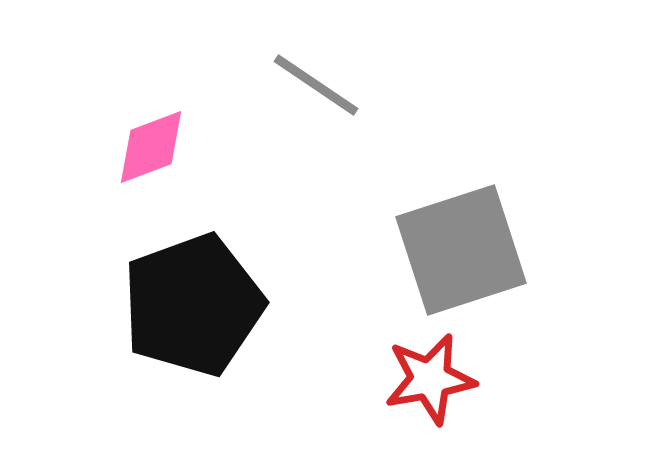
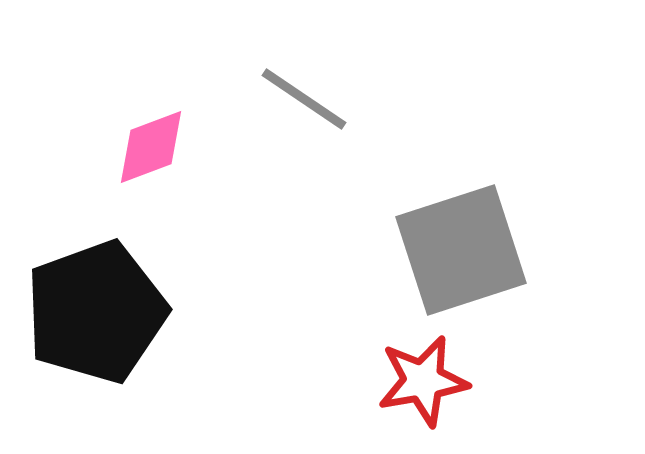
gray line: moved 12 px left, 14 px down
black pentagon: moved 97 px left, 7 px down
red star: moved 7 px left, 2 px down
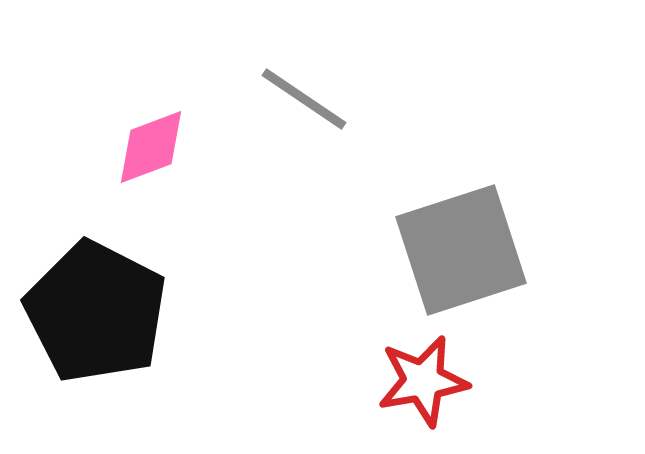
black pentagon: rotated 25 degrees counterclockwise
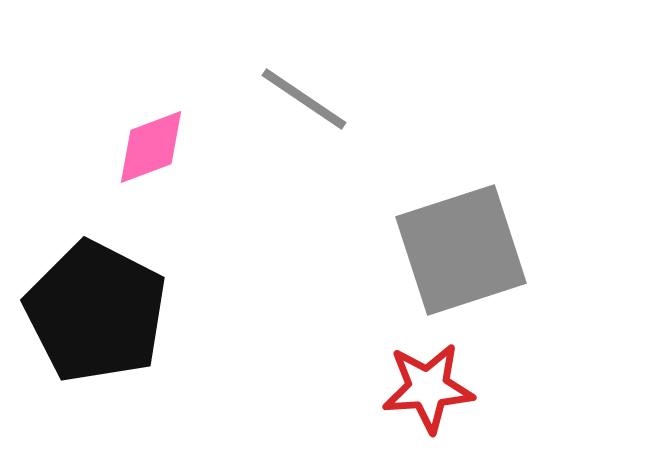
red star: moved 5 px right, 7 px down; rotated 6 degrees clockwise
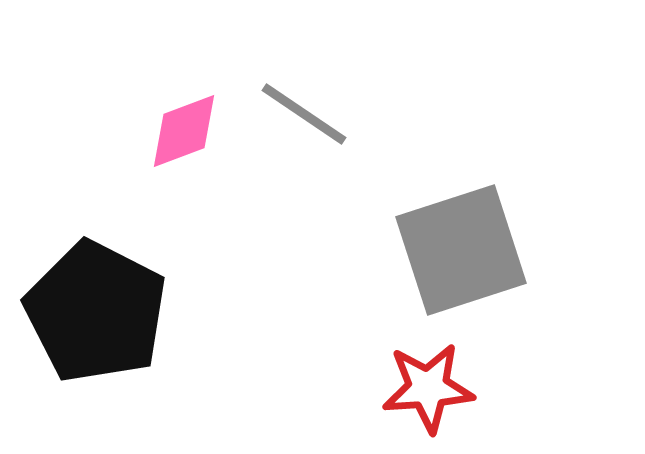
gray line: moved 15 px down
pink diamond: moved 33 px right, 16 px up
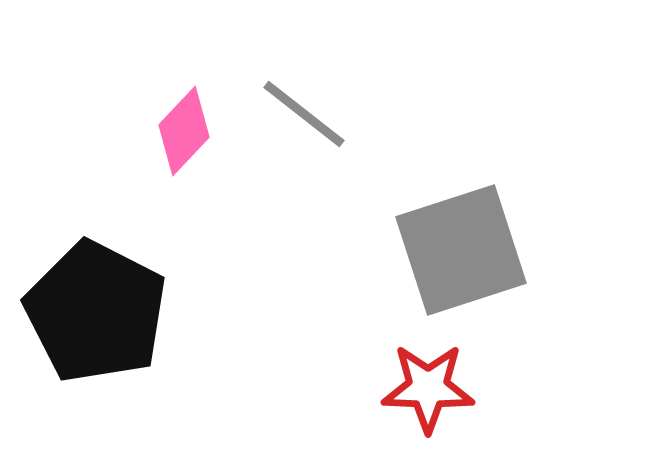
gray line: rotated 4 degrees clockwise
pink diamond: rotated 26 degrees counterclockwise
red star: rotated 6 degrees clockwise
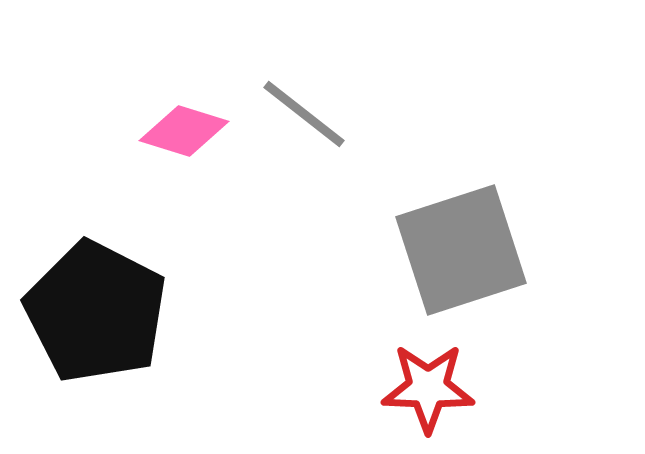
pink diamond: rotated 64 degrees clockwise
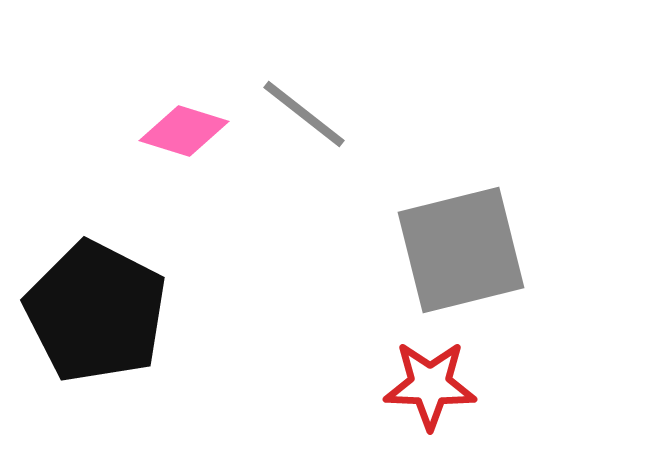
gray square: rotated 4 degrees clockwise
red star: moved 2 px right, 3 px up
